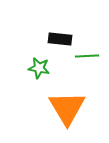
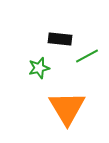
green line: rotated 25 degrees counterclockwise
green star: rotated 25 degrees counterclockwise
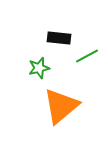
black rectangle: moved 1 px left, 1 px up
orange triangle: moved 6 px left, 2 px up; rotated 21 degrees clockwise
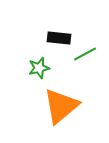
green line: moved 2 px left, 2 px up
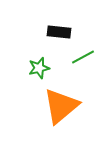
black rectangle: moved 6 px up
green line: moved 2 px left, 3 px down
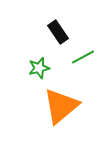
black rectangle: moved 1 px left; rotated 50 degrees clockwise
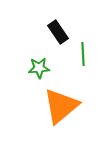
green line: moved 3 px up; rotated 65 degrees counterclockwise
green star: rotated 10 degrees clockwise
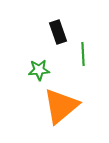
black rectangle: rotated 15 degrees clockwise
green star: moved 2 px down
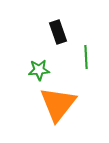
green line: moved 3 px right, 3 px down
orange triangle: moved 3 px left, 2 px up; rotated 12 degrees counterclockwise
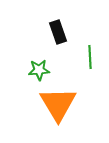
green line: moved 4 px right
orange triangle: rotated 9 degrees counterclockwise
